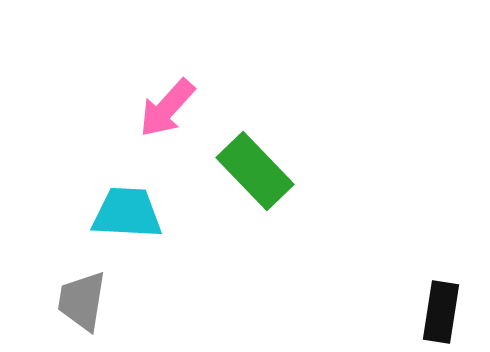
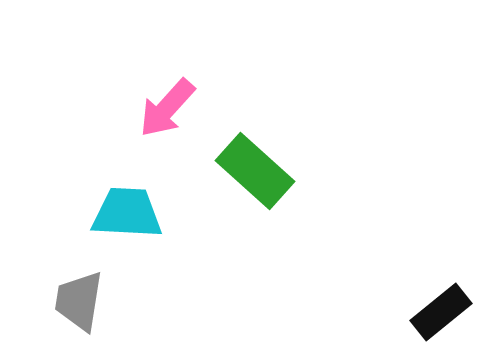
green rectangle: rotated 4 degrees counterclockwise
gray trapezoid: moved 3 px left
black rectangle: rotated 42 degrees clockwise
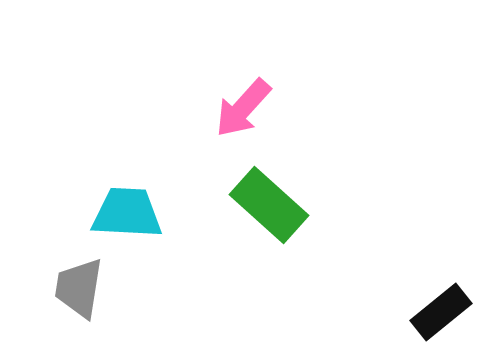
pink arrow: moved 76 px right
green rectangle: moved 14 px right, 34 px down
gray trapezoid: moved 13 px up
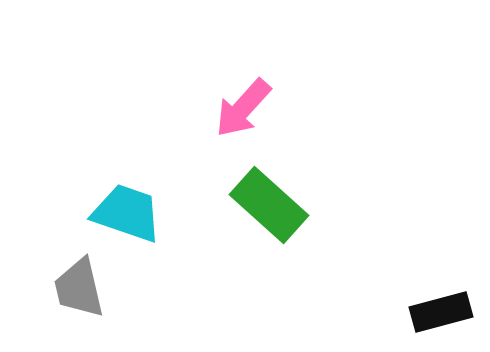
cyan trapezoid: rotated 16 degrees clockwise
gray trapezoid: rotated 22 degrees counterclockwise
black rectangle: rotated 24 degrees clockwise
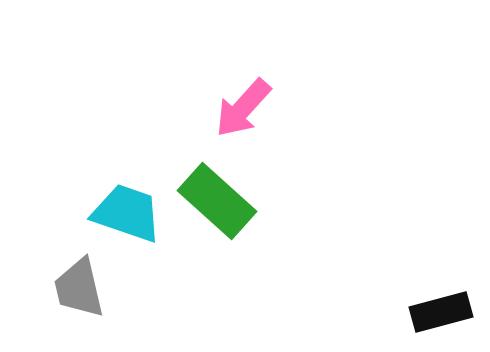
green rectangle: moved 52 px left, 4 px up
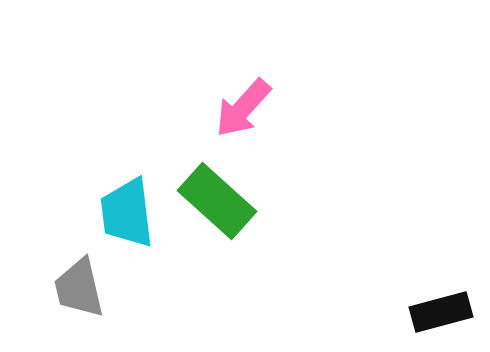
cyan trapezoid: rotated 116 degrees counterclockwise
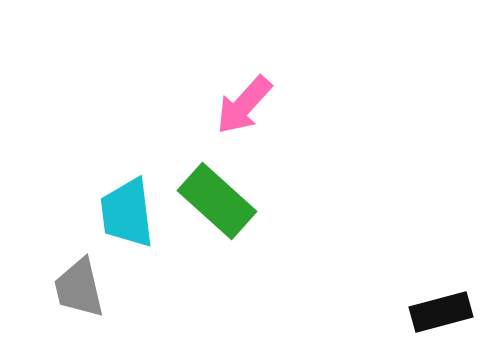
pink arrow: moved 1 px right, 3 px up
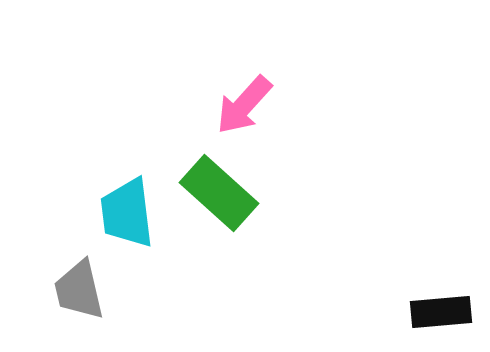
green rectangle: moved 2 px right, 8 px up
gray trapezoid: moved 2 px down
black rectangle: rotated 10 degrees clockwise
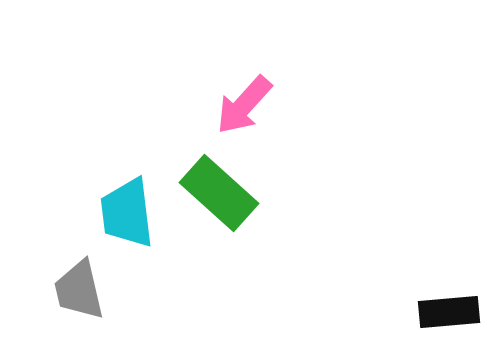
black rectangle: moved 8 px right
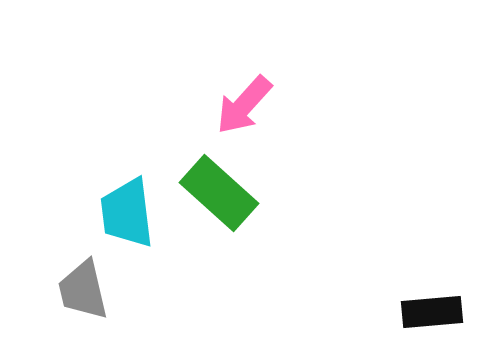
gray trapezoid: moved 4 px right
black rectangle: moved 17 px left
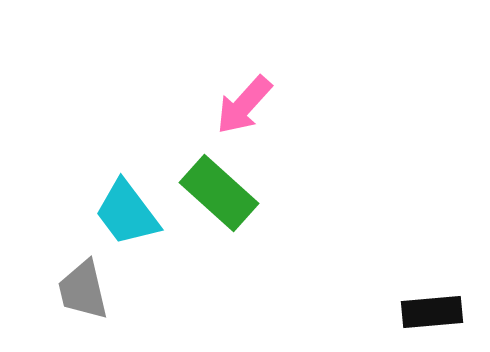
cyan trapezoid: rotated 30 degrees counterclockwise
